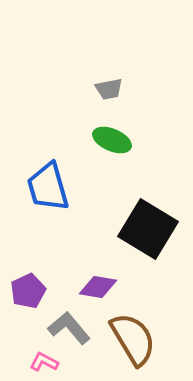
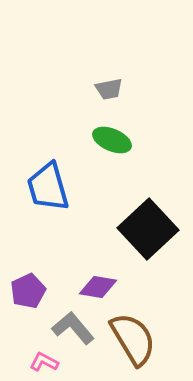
black square: rotated 16 degrees clockwise
gray L-shape: moved 4 px right
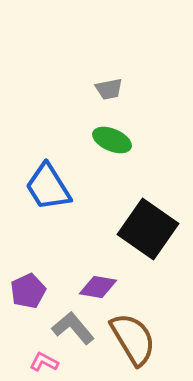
blue trapezoid: rotated 16 degrees counterclockwise
black square: rotated 12 degrees counterclockwise
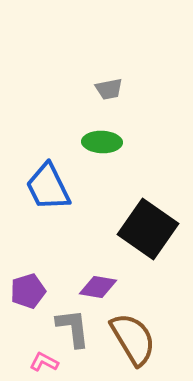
green ellipse: moved 10 px left, 2 px down; rotated 21 degrees counterclockwise
blue trapezoid: rotated 6 degrees clockwise
purple pentagon: rotated 8 degrees clockwise
gray L-shape: rotated 33 degrees clockwise
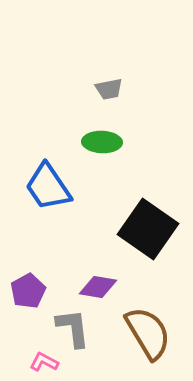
blue trapezoid: rotated 8 degrees counterclockwise
purple pentagon: rotated 12 degrees counterclockwise
brown semicircle: moved 15 px right, 6 px up
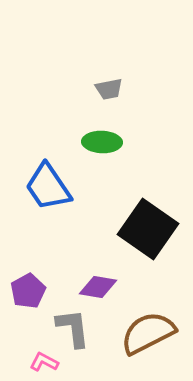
brown semicircle: rotated 86 degrees counterclockwise
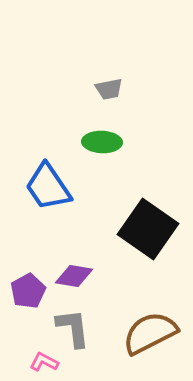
purple diamond: moved 24 px left, 11 px up
brown semicircle: moved 2 px right
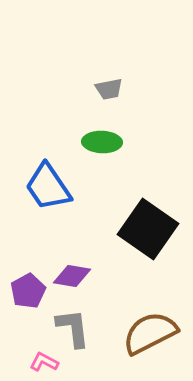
purple diamond: moved 2 px left
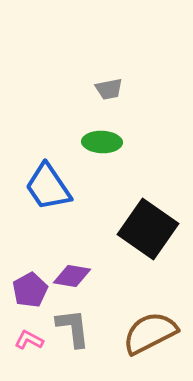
purple pentagon: moved 2 px right, 1 px up
pink L-shape: moved 15 px left, 22 px up
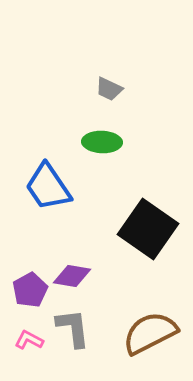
gray trapezoid: rotated 36 degrees clockwise
